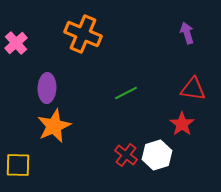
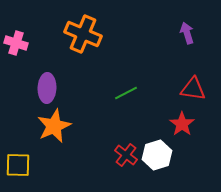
pink cross: rotated 30 degrees counterclockwise
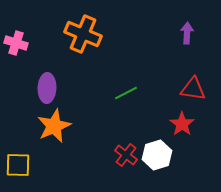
purple arrow: rotated 20 degrees clockwise
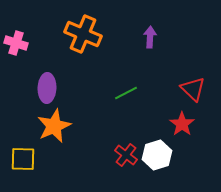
purple arrow: moved 37 px left, 4 px down
red triangle: rotated 36 degrees clockwise
yellow square: moved 5 px right, 6 px up
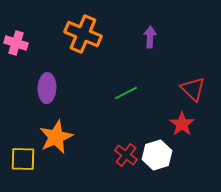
orange star: moved 2 px right, 11 px down
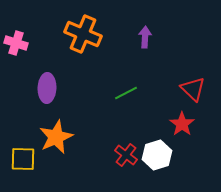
purple arrow: moved 5 px left
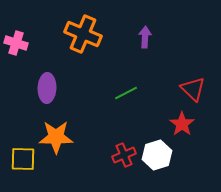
orange star: rotated 24 degrees clockwise
red cross: moved 2 px left; rotated 30 degrees clockwise
